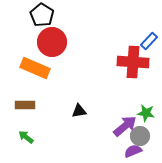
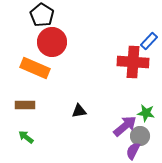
purple semicircle: rotated 42 degrees counterclockwise
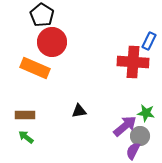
blue rectangle: rotated 18 degrees counterclockwise
brown rectangle: moved 10 px down
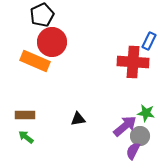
black pentagon: rotated 15 degrees clockwise
orange rectangle: moved 7 px up
black triangle: moved 1 px left, 8 px down
